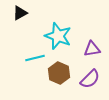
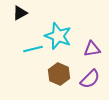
cyan line: moved 2 px left, 9 px up
brown hexagon: moved 1 px down
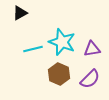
cyan star: moved 4 px right, 6 px down
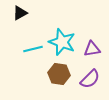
brown hexagon: rotated 15 degrees counterclockwise
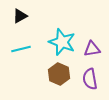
black triangle: moved 3 px down
cyan line: moved 12 px left
brown hexagon: rotated 15 degrees clockwise
purple semicircle: rotated 125 degrees clockwise
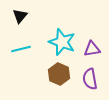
black triangle: rotated 21 degrees counterclockwise
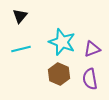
purple triangle: rotated 12 degrees counterclockwise
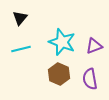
black triangle: moved 2 px down
purple triangle: moved 2 px right, 3 px up
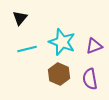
cyan line: moved 6 px right
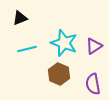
black triangle: rotated 28 degrees clockwise
cyan star: moved 2 px right, 1 px down
purple triangle: rotated 12 degrees counterclockwise
purple semicircle: moved 3 px right, 5 px down
